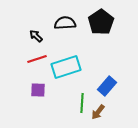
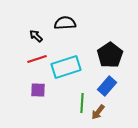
black pentagon: moved 9 px right, 33 px down
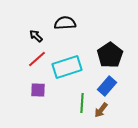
red line: rotated 24 degrees counterclockwise
cyan rectangle: moved 1 px right
brown arrow: moved 3 px right, 2 px up
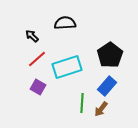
black arrow: moved 4 px left
purple square: moved 3 px up; rotated 28 degrees clockwise
brown arrow: moved 1 px up
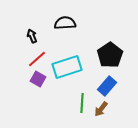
black arrow: rotated 24 degrees clockwise
purple square: moved 8 px up
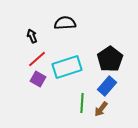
black pentagon: moved 4 px down
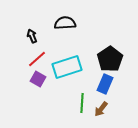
blue rectangle: moved 2 px left, 2 px up; rotated 18 degrees counterclockwise
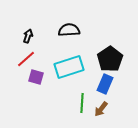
black semicircle: moved 4 px right, 7 px down
black arrow: moved 4 px left; rotated 40 degrees clockwise
red line: moved 11 px left
cyan rectangle: moved 2 px right
purple square: moved 2 px left, 2 px up; rotated 14 degrees counterclockwise
